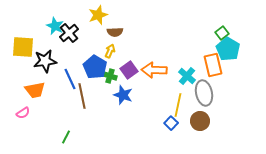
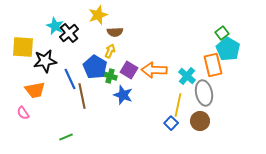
purple square: rotated 24 degrees counterclockwise
pink semicircle: rotated 88 degrees clockwise
green line: rotated 40 degrees clockwise
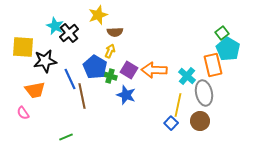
blue star: moved 3 px right
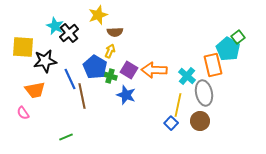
green square: moved 16 px right, 4 px down
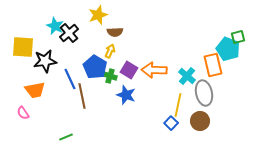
green square: rotated 24 degrees clockwise
cyan pentagon: rotated 10 degrees counterclockwise
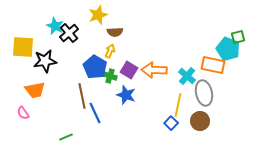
orange rectangle: rotated 65 degrees counterclockwise
blue line: moved 25 px right, 34 px down
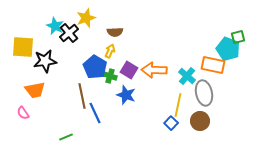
yellow star: moved 12 px left, 3 px down
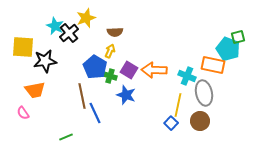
cyan cross: rotated 18 degrees counterclockwise
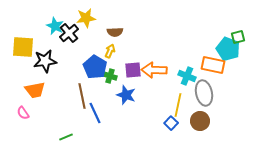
yellow star: rotated 12 degrees clockwise
purple square: moved 4 px right; rotated 36 degrees counterclockwise
